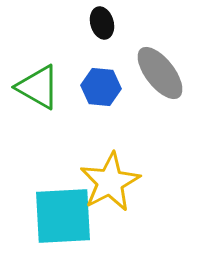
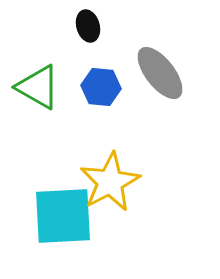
black ellipse: moved 14 px left, 3 px down
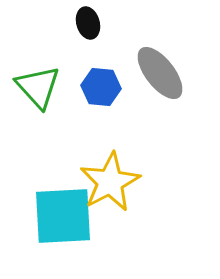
black ellipse: moved 3 px up
green triangle: rotated 18 degrees clockwise
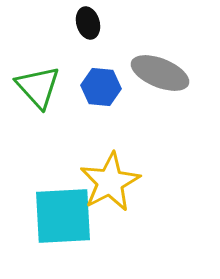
gray ellipse: rotated 30 degrees counterclockwise
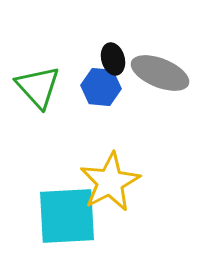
black ellipse: moved 25 px right, 36 px down
cyan square: moved 4 px right
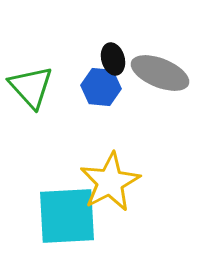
green triangle: moved 7 px left
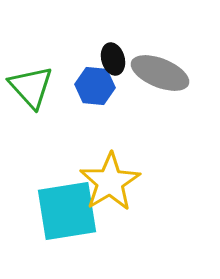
blue hexagon: moved 6 px left, 1 px up
yellow star: rotated 4 degrees counterclockwise
cyan square: moved 5 px up; rotated 6 degrees counterclockwise
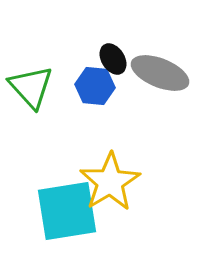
black ellipse: rotated 16 degrees counterclockwise
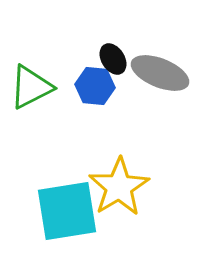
green triangle: rotated 45 degrees clockwise
yellow star: moved 9 px right, 5 px down
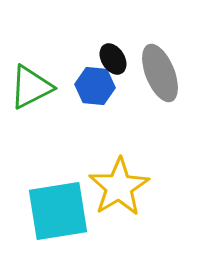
gray ellipse: rotated 46 degrees clockwise
cyan square: moved 9 px left
